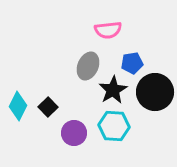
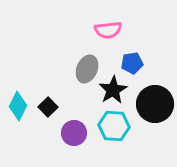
gray ellipse: moved 1 px left, 3 px down
black circle: moved 12 px down
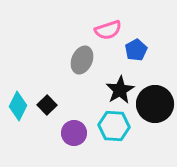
pink semicircle: rotated 12 degrees counterclockwise
blue pentagon: moved 4 px right, 13 px up; rotated 20 degrees counterclockwise
gray ellipse: moved 5 px left, 9 px up
black star: moved 7 px right
black square: moved 1 px left, 2 px up
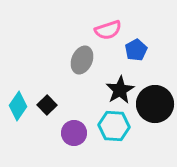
cyan diamond: rotated 8 degrees clockwise
